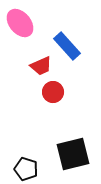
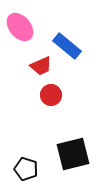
pink ellipse: moved 4 px down
blue rectangle: rotated 8 degrees counterclockwise
red circle: moved 2 px left, 3 px down
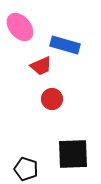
blue rectangle: moved 2 px left, 1 px up; rotated 24 degrees counterclockwise
red circle: moved 1 px right, 4 px down
black square: rotated 12 degrees clockwise
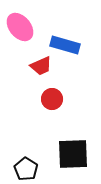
black pentagon: rotated 15 degrees clockwise
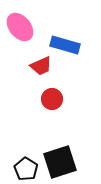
black square: moved 13 px left, 8 px down; rotated 16 degrees counterclockwise
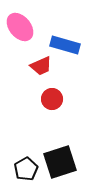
black pentagon: rotated 10 degrees clockwise
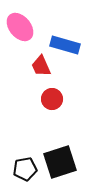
red trapezoid: rotated 90 degrees clockwise
black pentagon: moved 1 px left; rotated 20 degrees clockwise
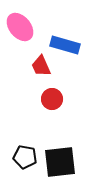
black square: rotated 12 degrees clockwise
black pentagon: moved 12 px up; rotated 20 degrees clockwise
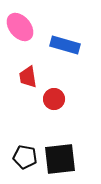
red trapezoid: moved 13 px left, 11 px down; rotated 15 degrees clockwise
red circle: moved 2 px right
black square: moved 3 px up
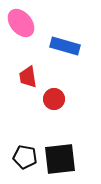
pink ellipse: moved 1 px right, 4 px up
blue rectangle: moved 1 px down
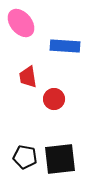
blue rectangle: rotated 12 degrees counterclockwise
